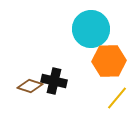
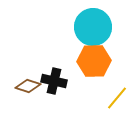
cyan circle: moved 2 px right, 2 px up
orange hexagon: moved 15 px left
brown diamond: moved 2 px left
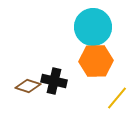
orange hexagon: moved 2 px right
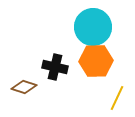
black cross: moved 1 px right, 14 px up
brown diamond: moved 4 px left, 1 px down
yellow line: rotated 15 degrees counterclockwise
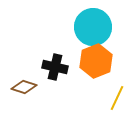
orange hexagon: rotated 20 degrees counterclockwise
